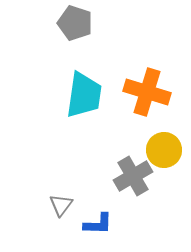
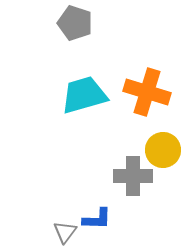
cyan trapezoid: rotated 114 degrees counterclockwise
yellow circle: moved 1 px left
gray cross: rotated 30 degrees clockwise
gray triangle: moved 4 px right, 27 px down
blue L-shape: moved 1 px left, 5 px up
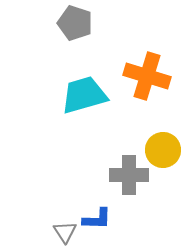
orange cross: moved 16 px up
gray cross: moved 4 px left, 1 px up
gray triangle: rotated 10 degrees counterclockwise
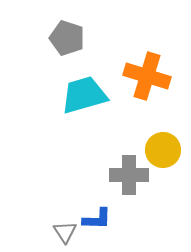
gray pentagon: moved 8 px left, 15 px down
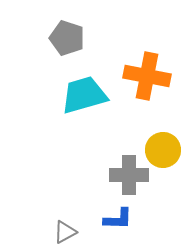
orange cross: rotated 6 degrees counterclockwise
blue L-shape: moved 21 px right
gray triangle: rotated 35 degrees clockwise
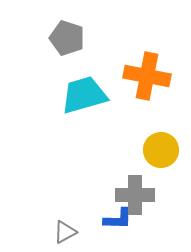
yellow circle: moved 2 px left
gray cross: moved 6 px right, 20 px down
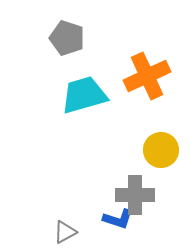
orange cross: rotated 36 degrees counterclockwise
blue L-shape: rotated 16 degrees clockwise
